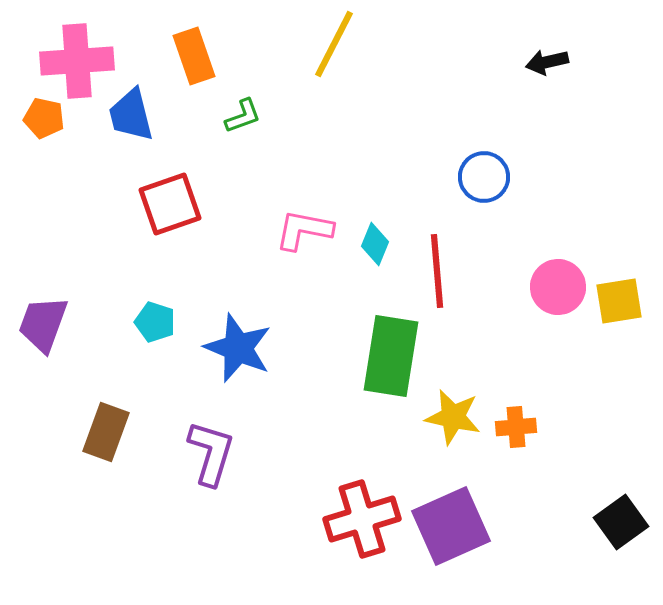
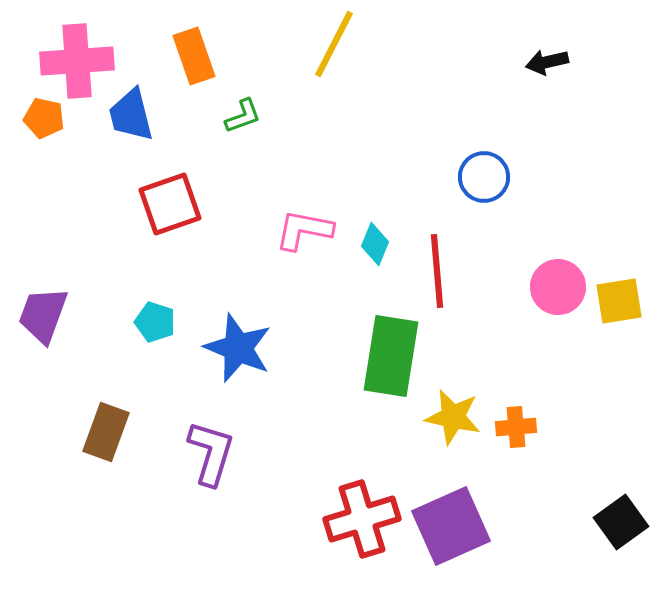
purple trapezoid: moved 9 px up
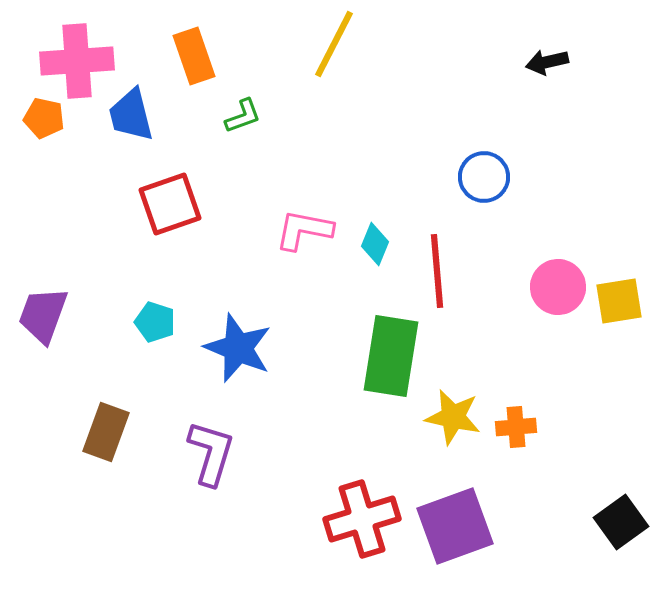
purple square: moved 4 px right; rotated 4 degrees clockwise
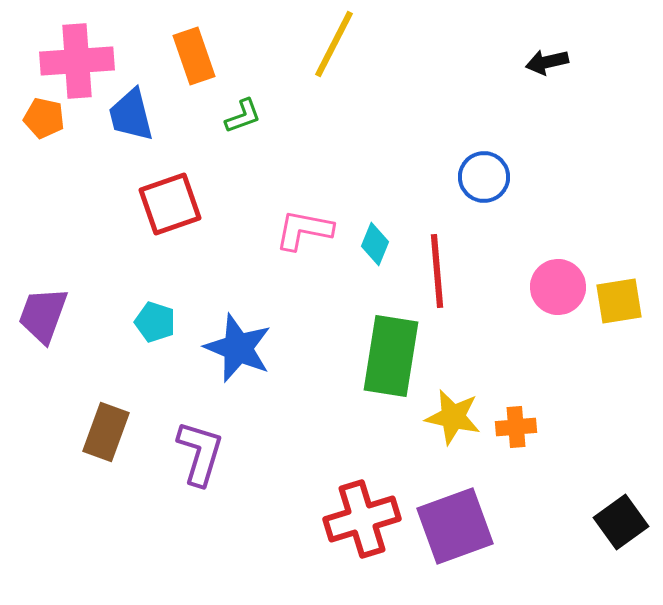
purple L-shape: moved 11 px left
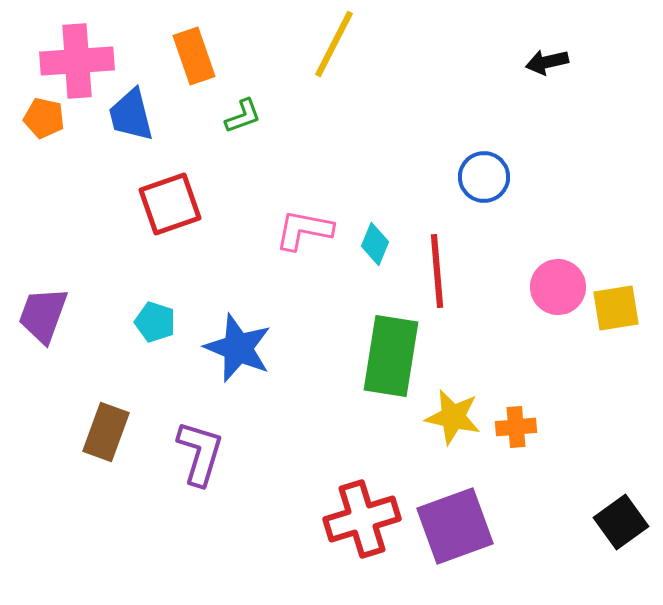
yellow square: moved 3 px left, 7 px down
